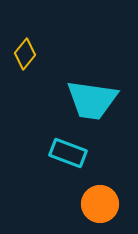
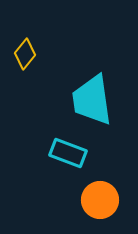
cyan trapezoid: rotated 74 degrees clockwise
orange circle: moved 4 px up
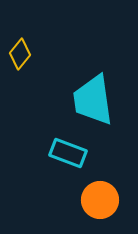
yellow diamond: moved 5 px left
cyan trapezoid: moved 1 px right
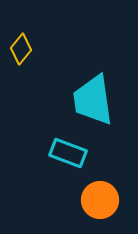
yellow diamond: moved 1 px right, 5 px up
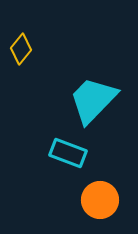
cyan trapezoid: rotated 52 degrees clockwise
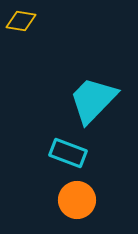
yellow diamond: moved 28 px up; rotated 60 degrees clockwise
orange circle: moved 23 px left
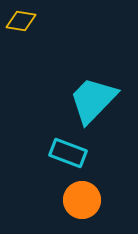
orange circle: moved 5 px right
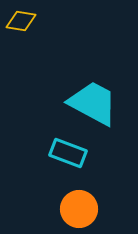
cyan trapezoid: moved 3 px down; rotated 74 degrees clockwise
orange circle: moved 3 px left, 9 px down
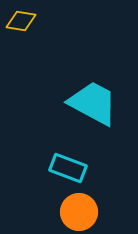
cyan rectangle: moved 15 px down
orange circle: moved 3 px down
